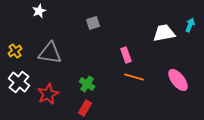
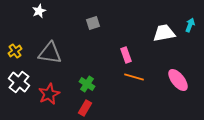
red star: moved 1 px right
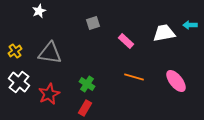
cyan arrow: rotated 112 degrees counterclockwise
pink rectangle: moved 14 px up; rotated 28 degrees counterclockwise
pink ellipse: moved 2 px left, 1 px down
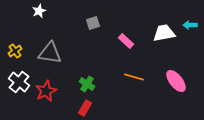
red star: moved 3 px left, 3 px up
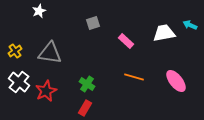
cyan arrow: rotated 24 degrees clockwise
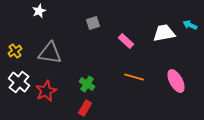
pink ellipse: rotated 10 degrees clockwise
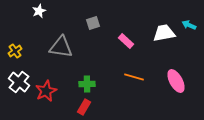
cyan arrow: moved 1 px left
gray triangle: moved 11 px right, 6 px up
green cross: rotated 35 degrees counterclockwise
red rectangle: moved 1 px left, 1 px up
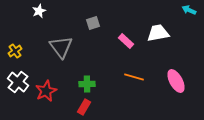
cyan arrow: moved 15 px up
white trapezoid: moved 6 px left
gray triangle: rotated 45 degrees clockwise
white cross: moved 1 px left
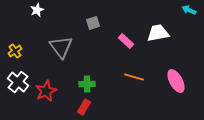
white star: moved 2 px left, 1 px up
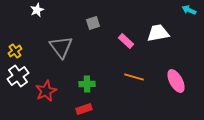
white cross: moved 6 px up; rotated 15 degrees clockwise
red rectangle: moved 2 px down; rotated 42 degrees clockwise
